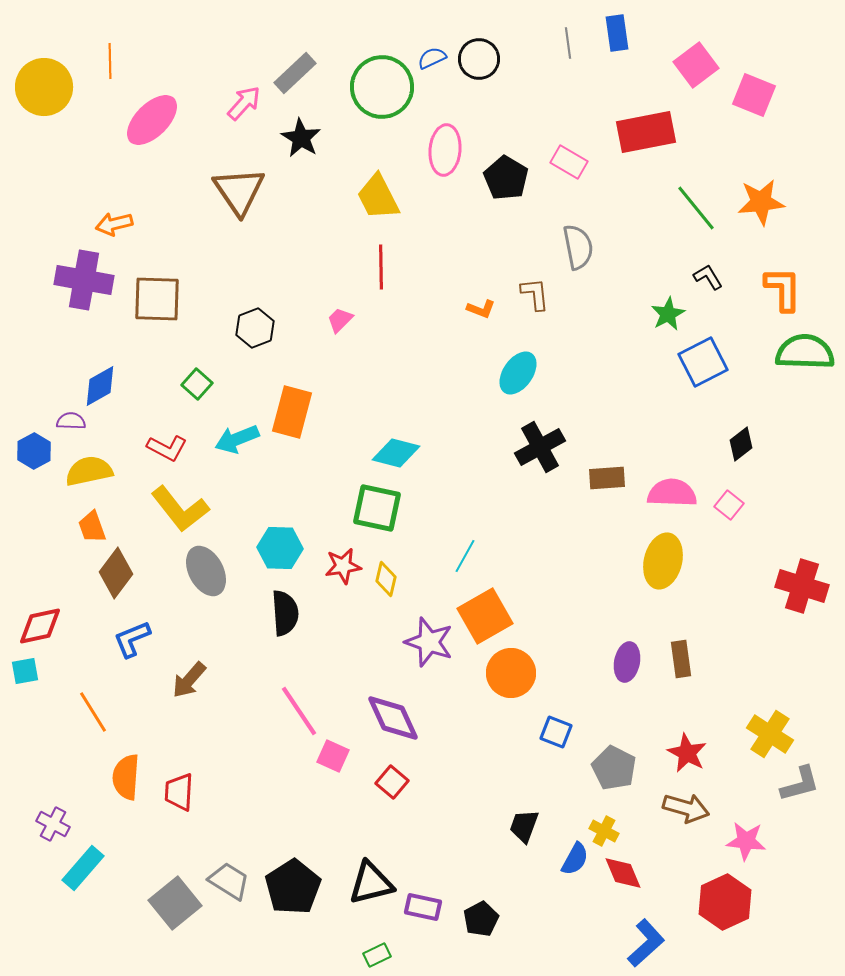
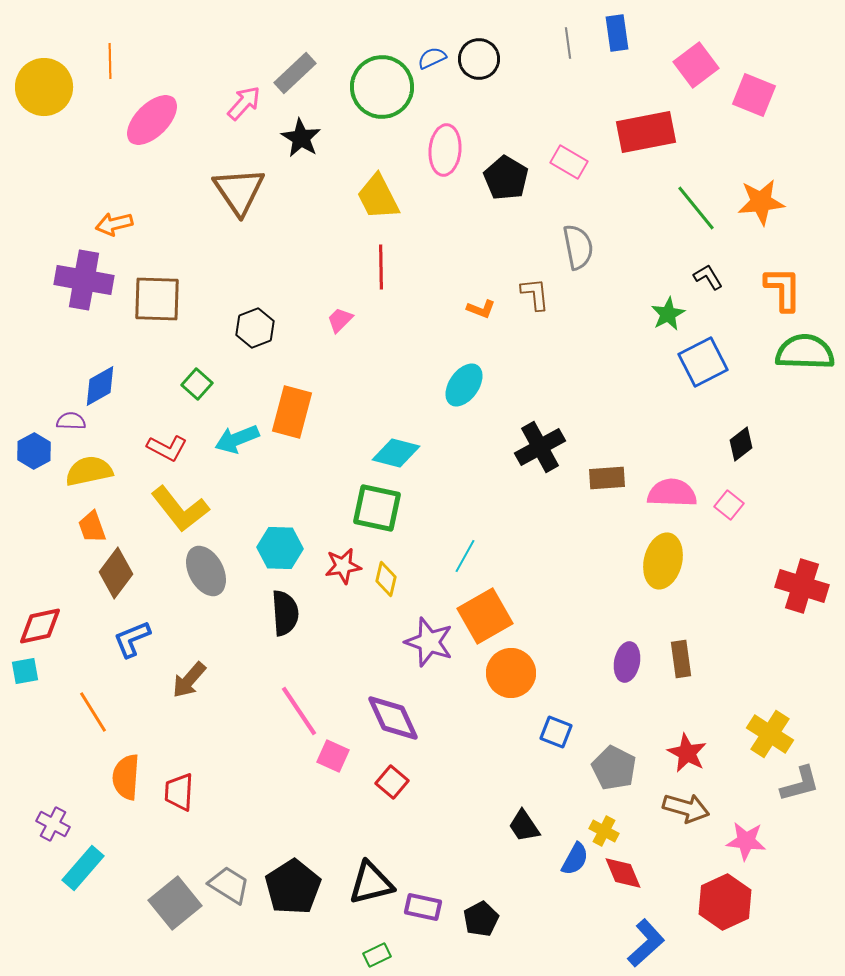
cyan ellipse at (518, 373): moved 54 px left, 12 px down
black trapezoid at (524, 826): rotated 54 degrees counterclockwise
gray trapezoid at (229, 881): moved 4 px down
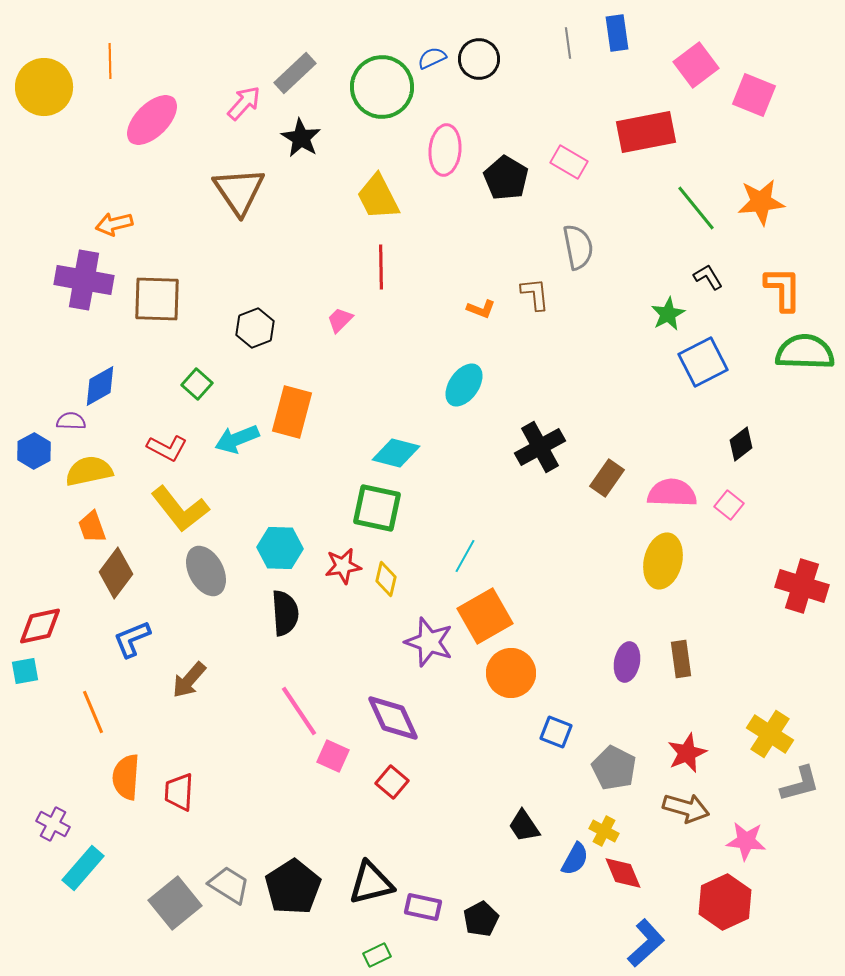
brown rectangle at (607, 478): rotated 51 degrees counterclockwise
orange line at (93, 712): rotated 9 degrees clockwise
red star at (687, 753): rotated 21 degrees clockwise
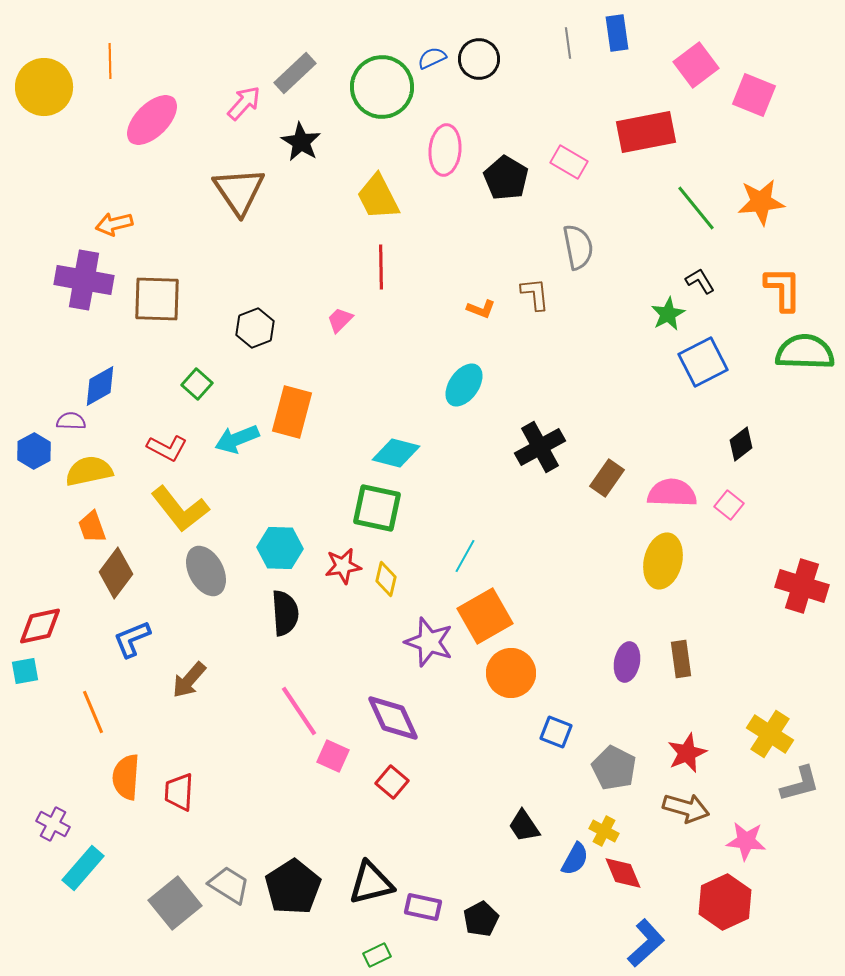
black star at (301, 138): moved 4 px down
black L-shape at (708, 277): moved 8 px left, 4 px down
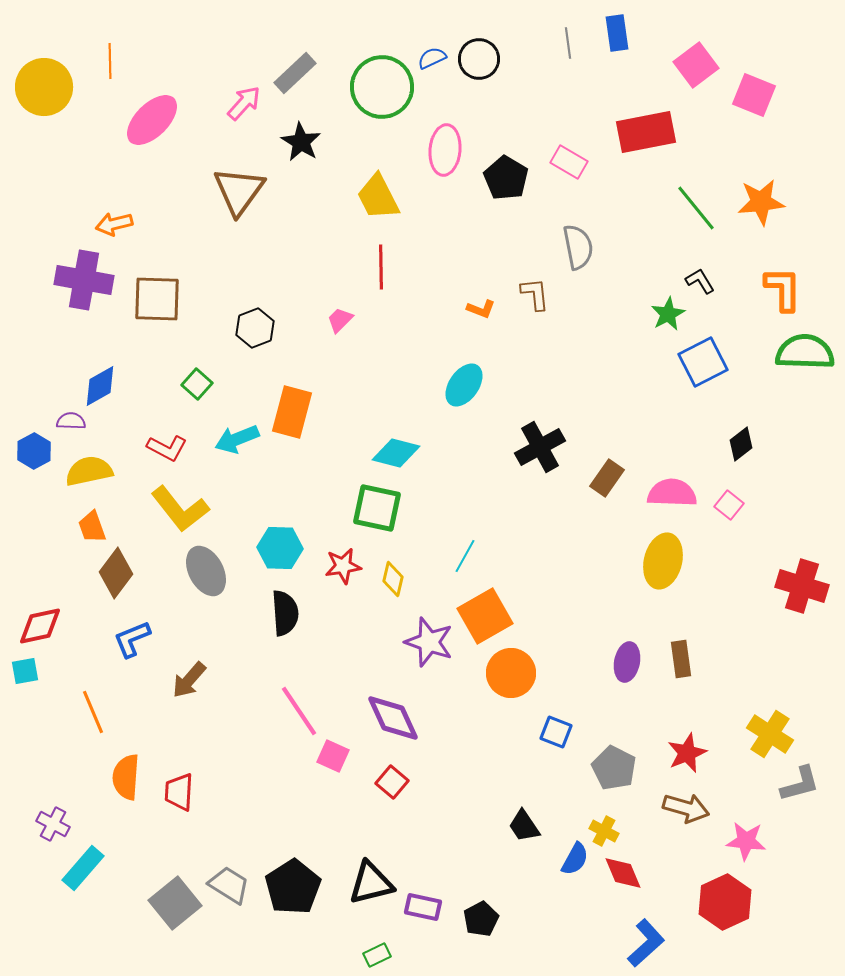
brown triangle at (239, 191): rotated 10 degrees clockwise
yellow diamond at (386, 579): moved 7 px right
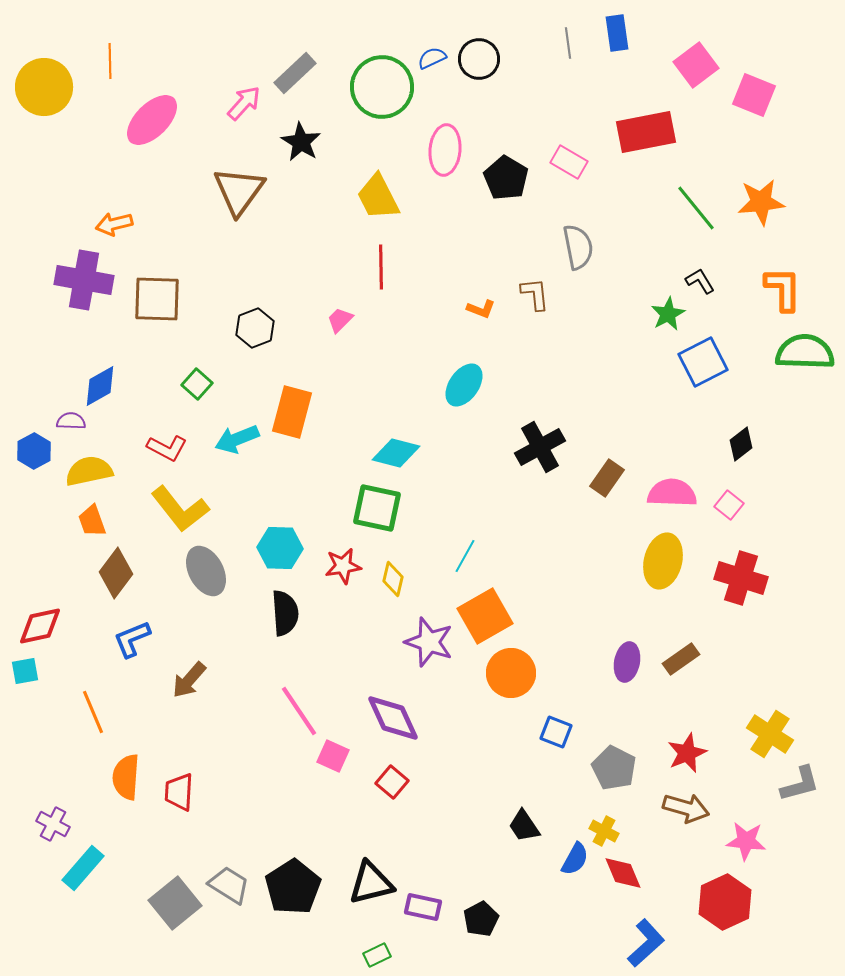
orange trapezoid at (92, 527): moved 6 px up
red cross at (802, 586): moved 61 px left, 8 px up
brown rectangle at (681, 659): rotated 63 degrees clockwise
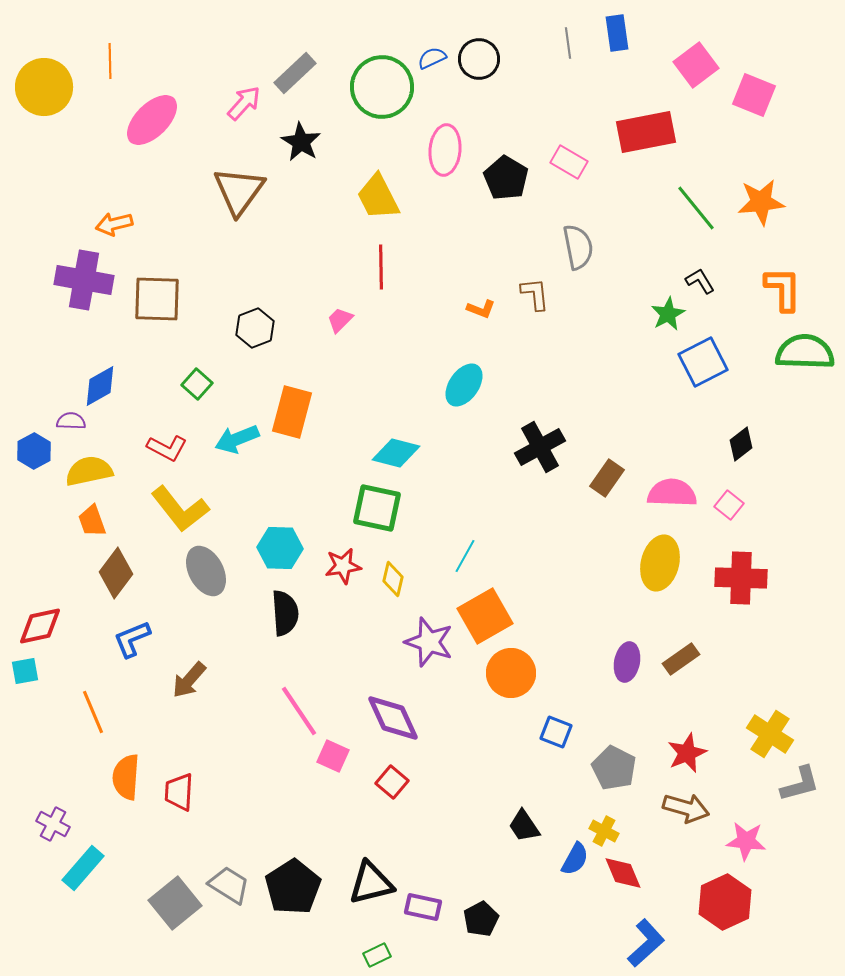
yellow ellipse at (663, 561): moved 3 px left, 2 px down
red cross at (741, 578): rotated 15 degrees counterclockwise
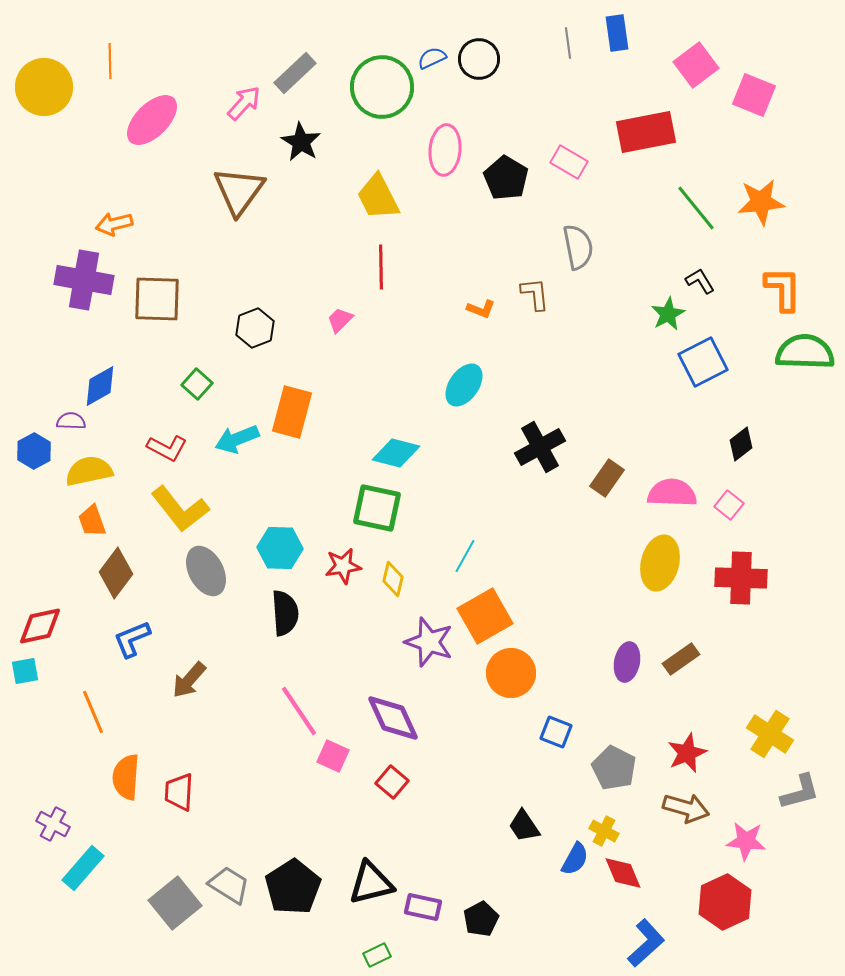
gray L-shape at (800, 784): moved 8 px down
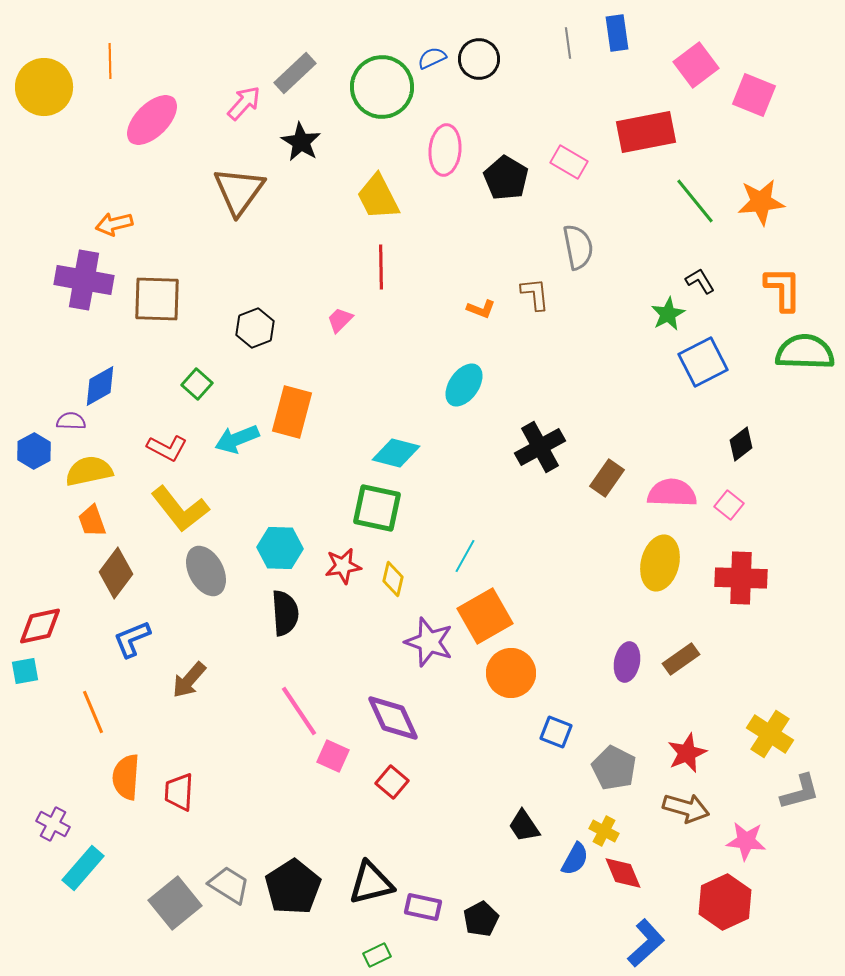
green line at (696, 208): moved 1 px left, 7 px up
